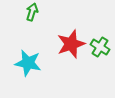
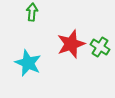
green arrow: rotated 12 degrees counterclockwise
cyan star: rotated 12 degrees clockwise
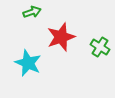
green arrow: rotated 66 degrees clockwise
red star: moved 10 px left, 7 px up
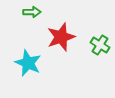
green arrow: rotated 18 degrees clockwise
green cross: moved 2 px up
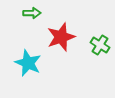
green arrow: moved 1 px down
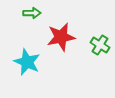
red star: rotated 8 degrees clockwise
cyan star: moved 1 px left, 1 px up
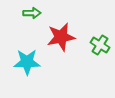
cyan star: rotated 24 degrees counterclockwise
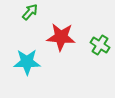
green arrow: moved 2 px left, 1 px up; rotated 48 degrees counterclockwise
red star: rotated 16 degrees clockwise
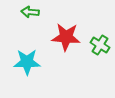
green arrow: rotated 126 degrees counterclockwise
red star: moved 5 px right
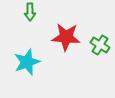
green arrow: rotated 96 degrees counterclockwise
cyan star: rotated 20 degrees counterclockwise
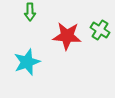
red star: moved 1 px right, 1 px up
green cross: moved 15 px up
